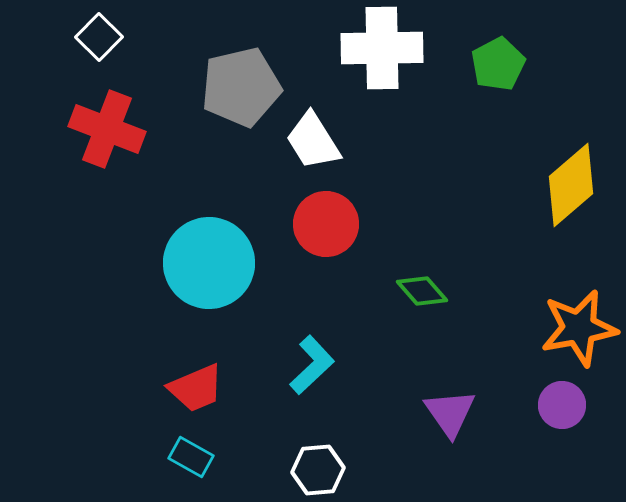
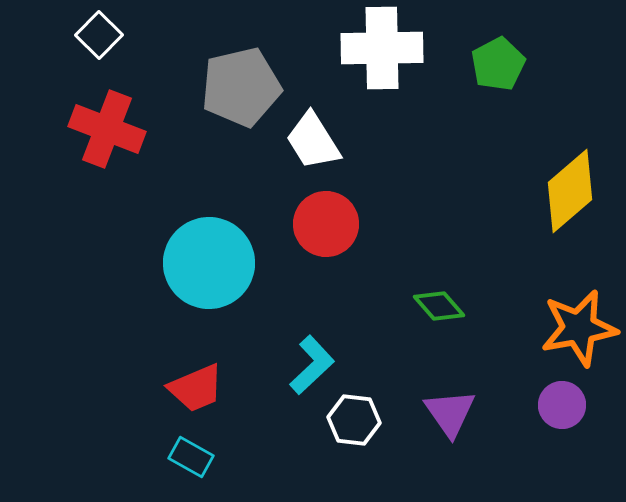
white square: moved 2 px up
yellow diamond: moved 1 px left, 6 px down
green diamond: moved 17 px right, 15 px down
white hexagon: moved 36 px right, 50 px up; rotated 12 degrees clockwise
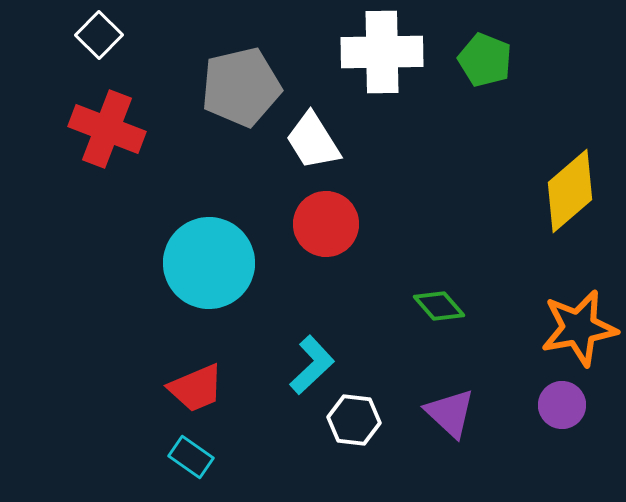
white cross: moved 4 px down
green pentagon: moved 13 px left, 4 px up; rotated 22 degrees counterclockwise
purple triangle: rotated 12 degrees counterclockwise
cyan rectangle: rotated 6 degrees clockwise
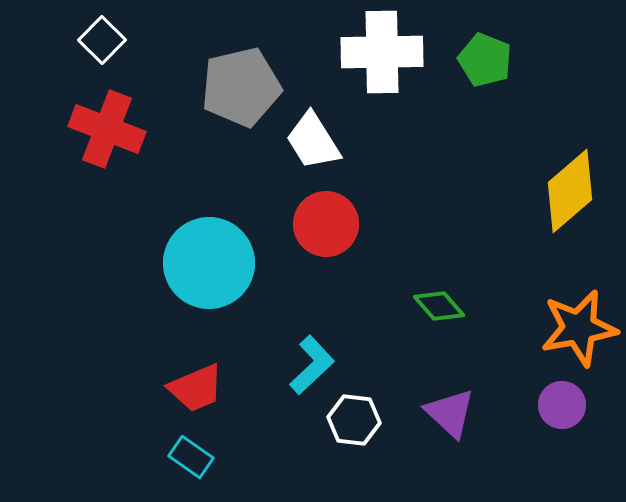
white square: moved 3 px right, 5 px down
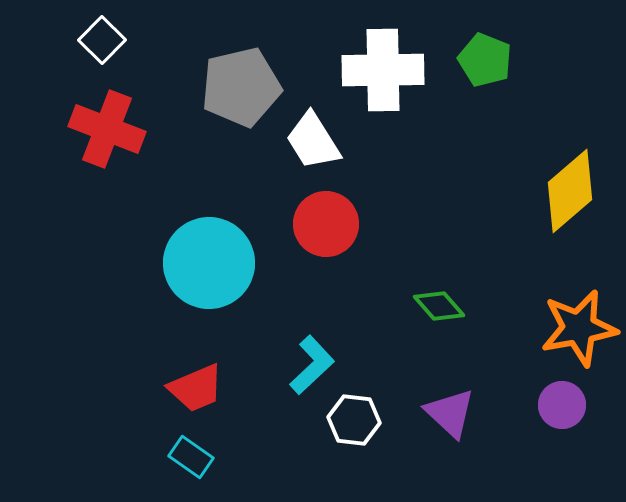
white cross: moved 1 px right, 18 px down
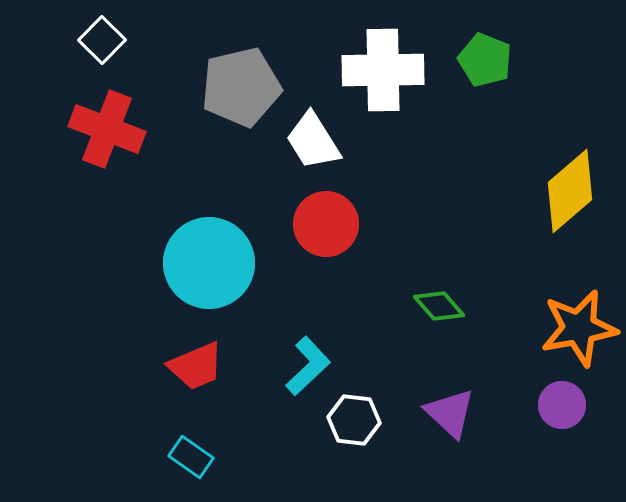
cyan L-shape: moved 4 px left, 1 px down
red trapezoid: moved 22 px up
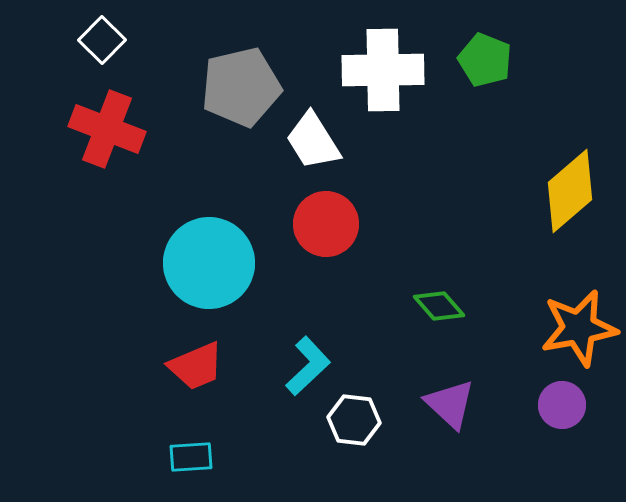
purple triangle: moved 9 px up
cyan rectangle: rotated 39 degrees counterclockwise
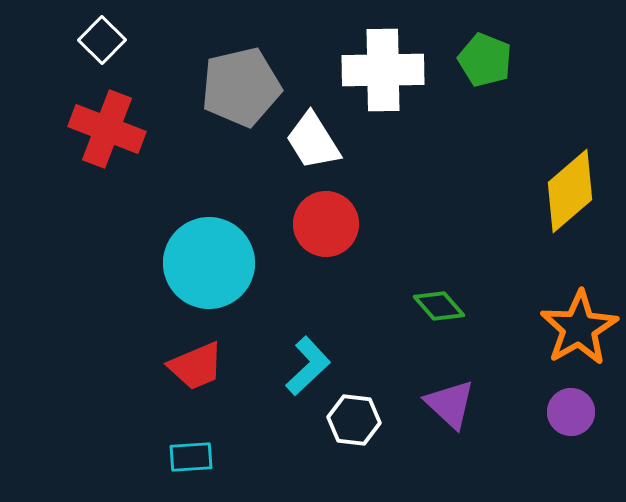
orange star: rotated 20 degrees counterclockwise
purple circle: moved 9 px right, 7 px down
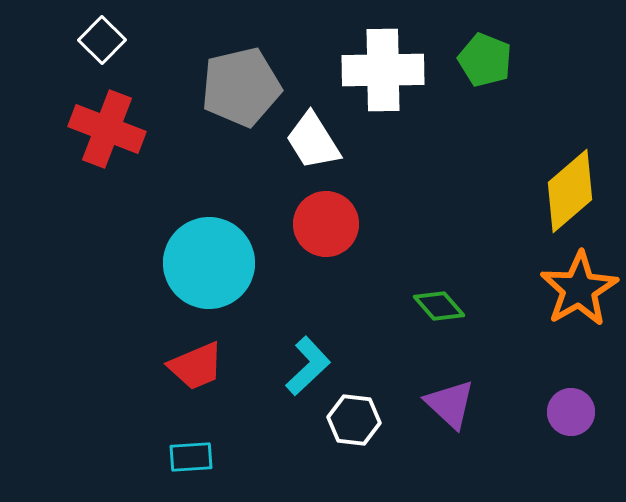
orange star: moved 39 px up
